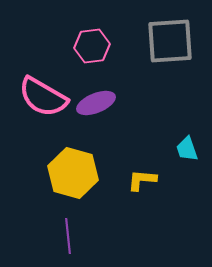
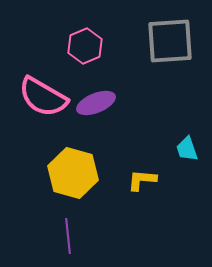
pink hexagon: moved 7 px left; rotated 16 degrees counterclockwise
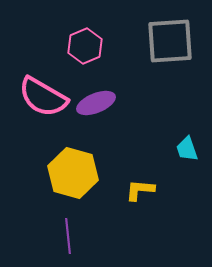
yellow L-shape: moved 2 px left, 10 px down
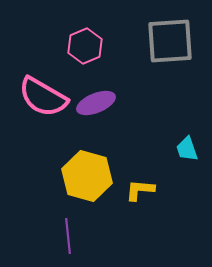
yellow hexagon: moved 14 px right, 3 px down
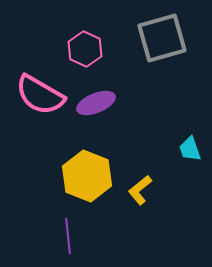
gray square: moved 8 px left, 3 px up; rotated 12 degrees counterclockwise
pink hexagon: moved 3 px down; rotated 12 degrees counterclockwise
pink semicircle: moved 3 px left, 2 px up
cyan trapezoid: moved 3 px right
yellow hexagon: rotated 6 degrees clockwise
yellow L-shape: rotated 44 degrees counterclockwise
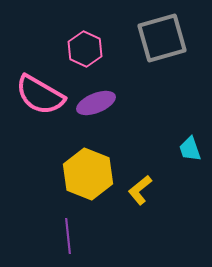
yellow hexagon: moved 1 px right, 2 px up
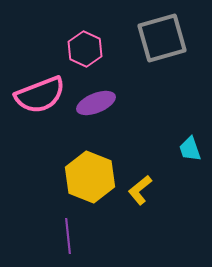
pink semicircle: rotated 51 degrees counterclockwise
yellow hexagon: moved 2 px right, 3 px down
